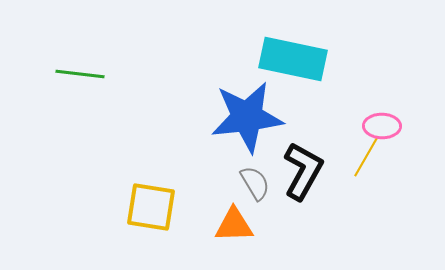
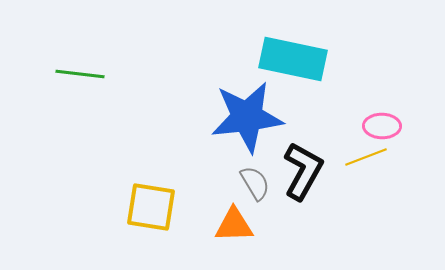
yellow line: rotated 39 degrees clockwise
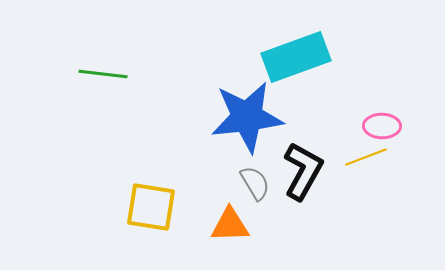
cyan rectangle: moved 3 px right, 2 px up; rotated 32 degrees counterclockwise
green line: moved 23 px right
orange triangle: moved 4 px left
